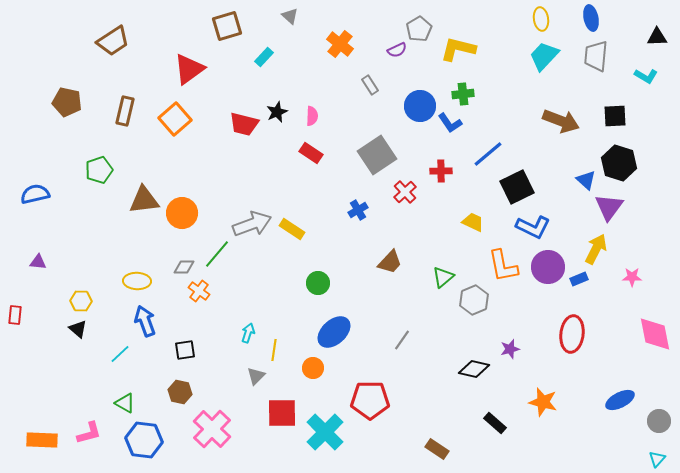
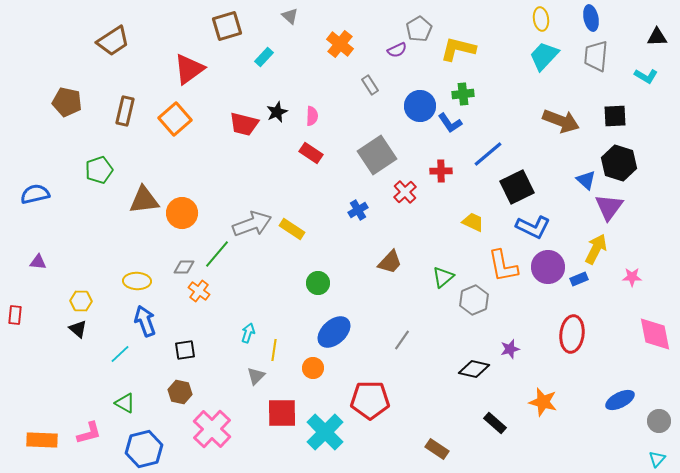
blue hexagon at (144, 440): moved 9 px down; rotated 21 degrees counterclockwise
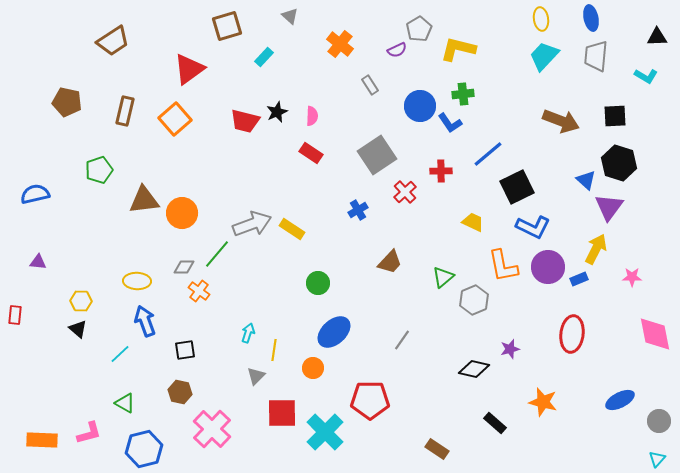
red trapezoid at (244, 124): moved 1 px right, 3 px up
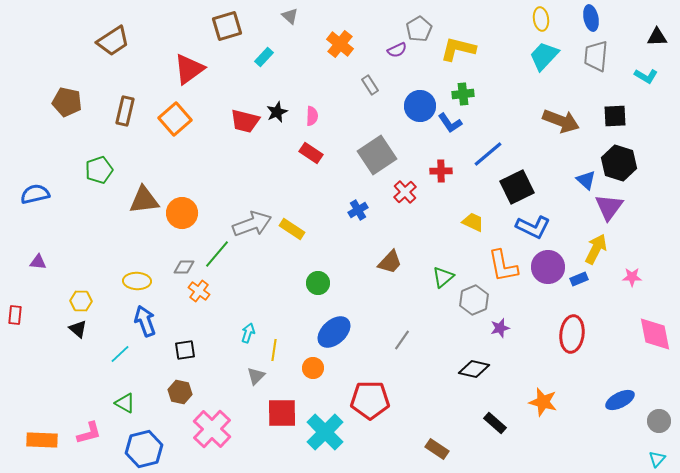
purple star at (510, 349): moved 10 px left, 21 px up
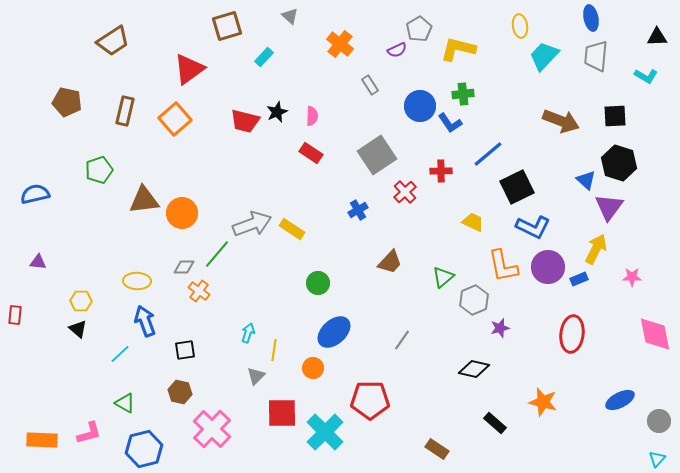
yellow ellipse at (541, 19): moved 21 px left, 7 px down
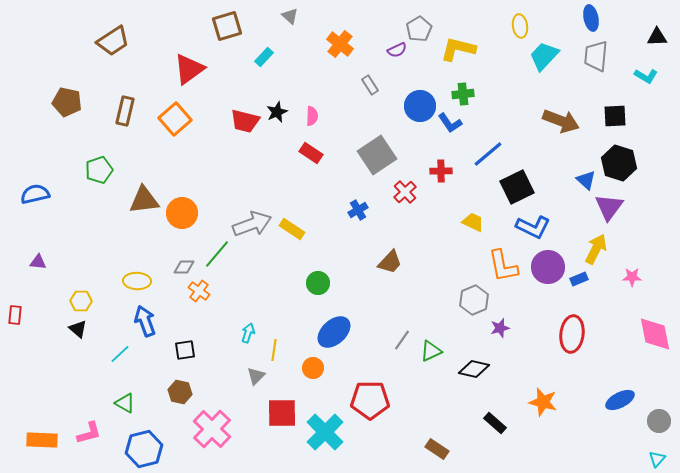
green triangle at (443, 277): moved 12 px left, 74 px down; rotated 15 degrees clockwise
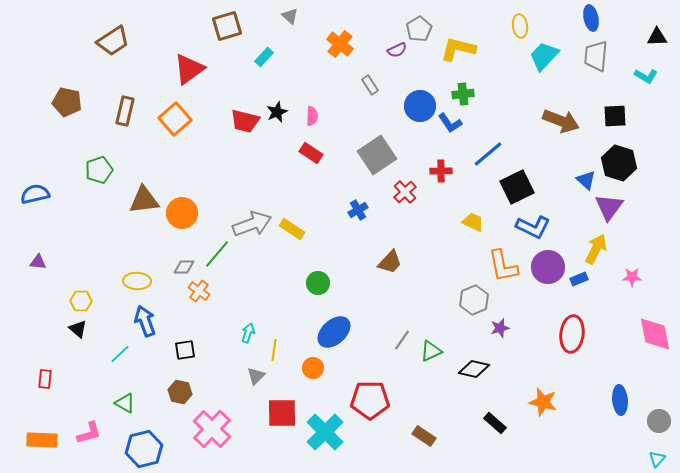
red rectangle at (15, 315): moved 30 px right, 64 px down
blue ellipse at (620, 400): rotated 68 degrees counterclockwise
brown rectangle at (437, 449): moved 13 px left, 13 px up
